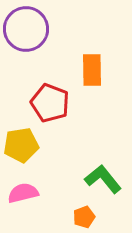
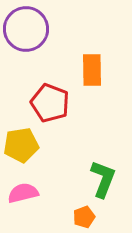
green L-shape: rotated 60 degrees clockwise
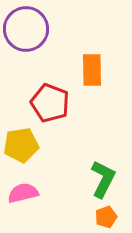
green L-shape: rotated 6 degrees clockwise
orange pentagon: moved 22 px right
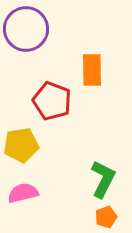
red pentagon: moved 2 px right, 2 px up
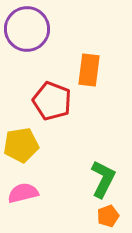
purple circle: moved 1 px right
orange rectangle: moved 3 px left; rotated 8 degrees clockwise
orange pentagon: moved 2 px right, 1 px up
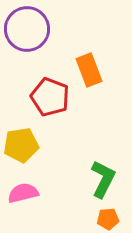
orange rectangle: rotated 28 degrees counterclockwise
red pentagon: moved 2 px left, 4 px up
orange pentagon: moved 3 px down; rotated 15 degrees clockwise
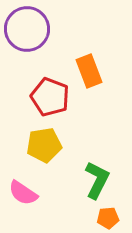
orange rectangle: moved 1 px down
yellow pentagon: moved 23 px right
green L-shape: moved 6 px left, 1 px down
pink semicircle: rotated 132 degrees counterclockwise
orange pentagon: moved 1 px up
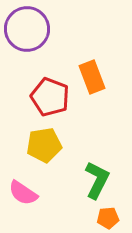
orange rectangle: moved 3 px right, 6 px down
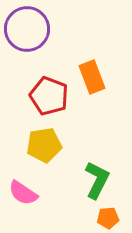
red pentagon: moved 1 px left, 1 px up
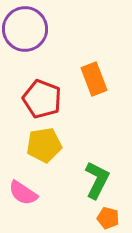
purple circle: moved 2 px left
orange rectangle: moved 2 px right, 2 px down
red pentagon: moved 7 px left, 3 px down
orange pentagon: rotated 20 degrees clockwise
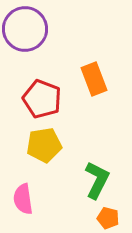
pink semicircle: moved 6 px down; rotated 48 degrees clockwise
